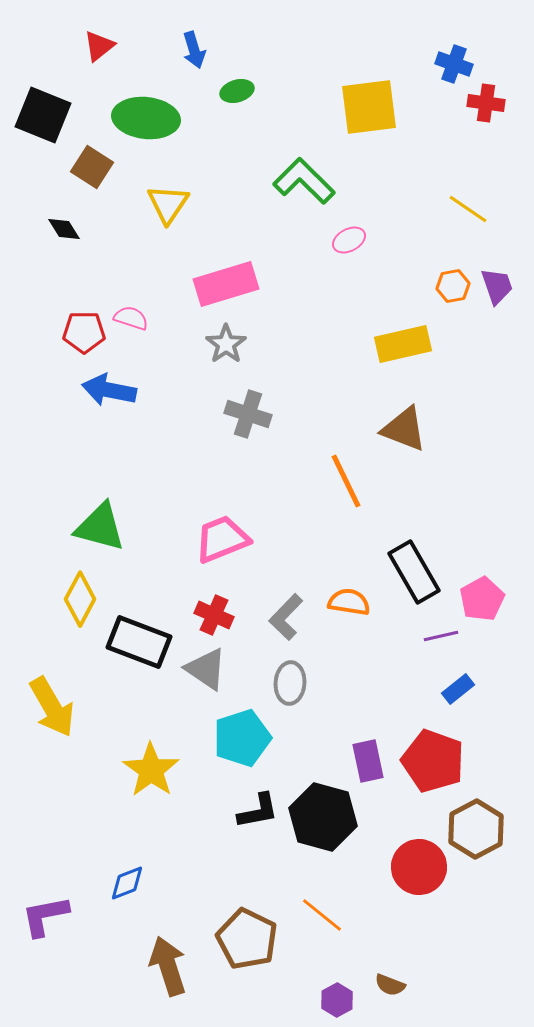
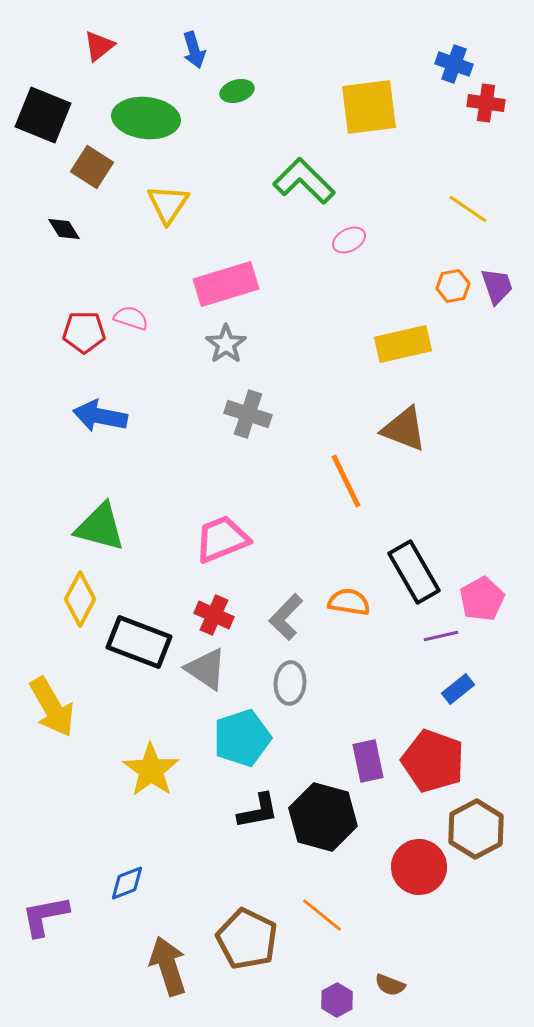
blue arrow at (109, 390): moved 9 px left, 26 px down
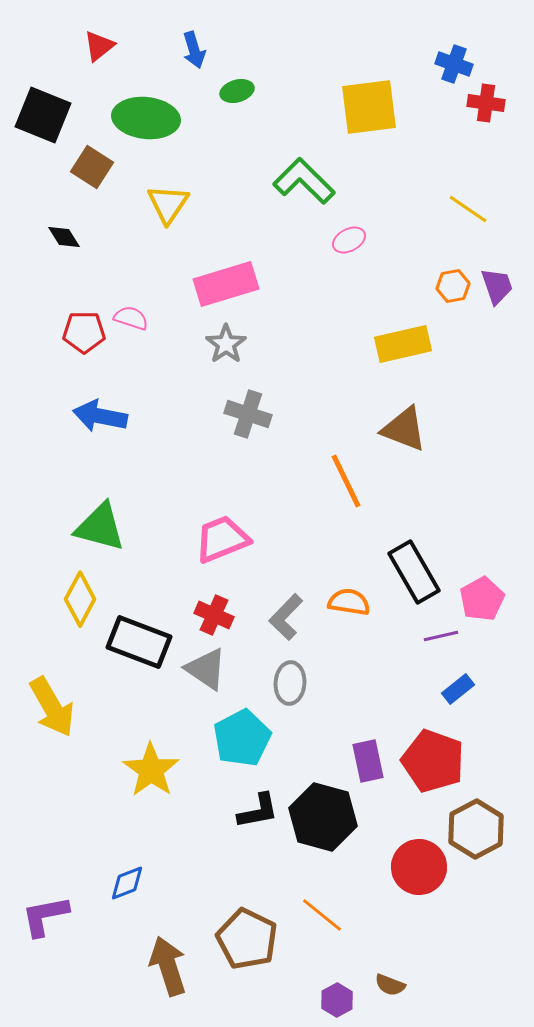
black diamond at (64, 229): moved 8 px down
cyan pentagon at (242, 738): rotated 10 degrees counterclockwise
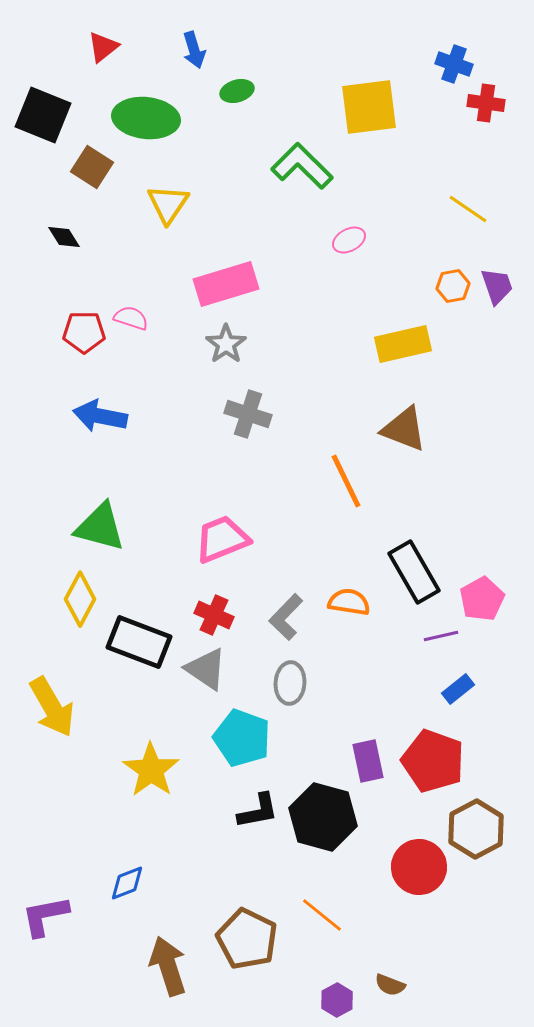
red triangle at (99, 46): moved 4 px right, 1 px down
green L-shape at (304, 181): moved 2 px left, 15 px up
cyan pentagon at (242, 738): rotated 24 degrees counterclockwise
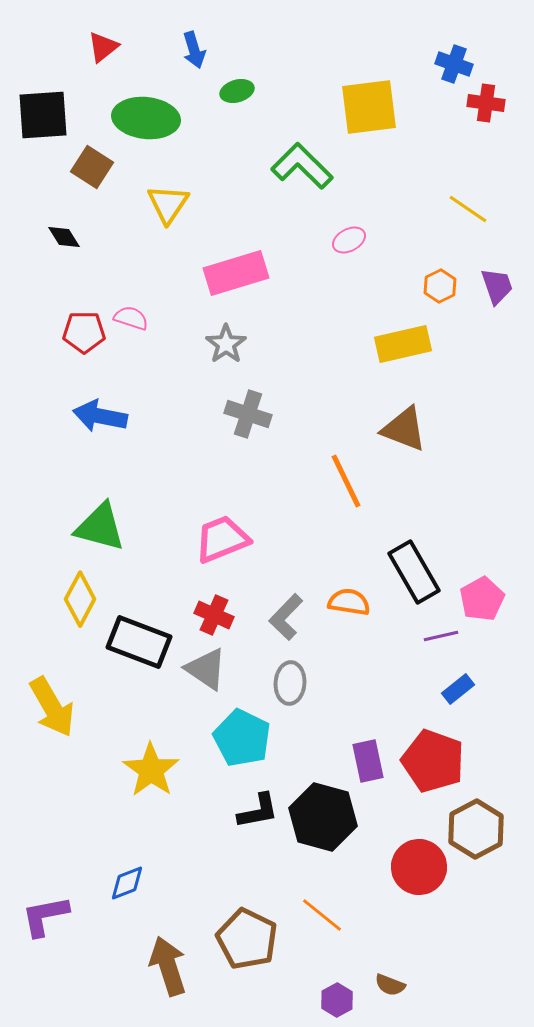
black square at (43, 115): rotated 26 degrees counterclockwise
pink rectangle at (226, 284): moved 10 px right, 11 px up
orange hexagon at (453, 286): moved 13 px left; rotated 16 degrees counterclockwise
cyan pentagon at (242, 738): rotated 6 degrees clockwise
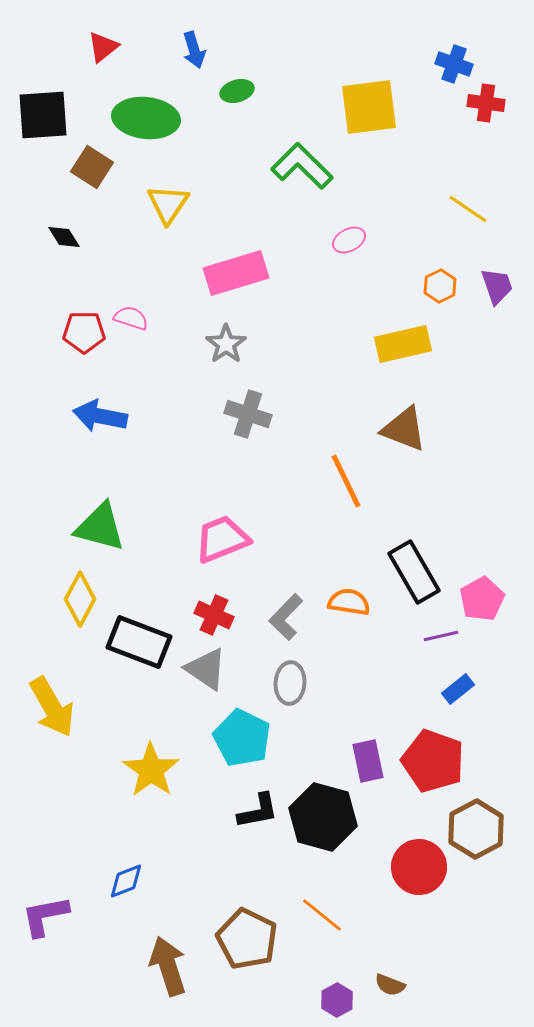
blue diamond at (127, 883): moved 1 px left, 2 px up
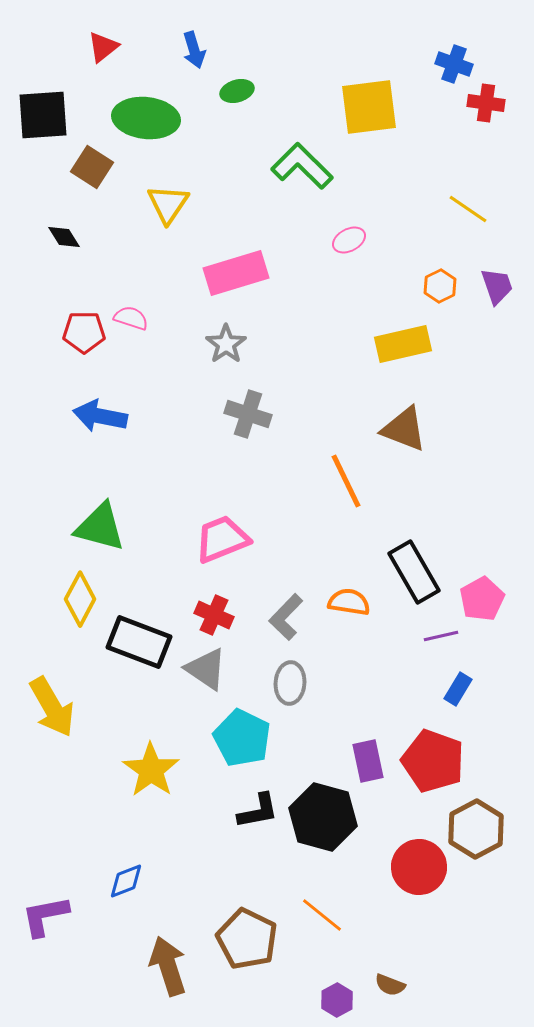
blue rectangle at (458, 689): rotated 20 degrees counterclockwise
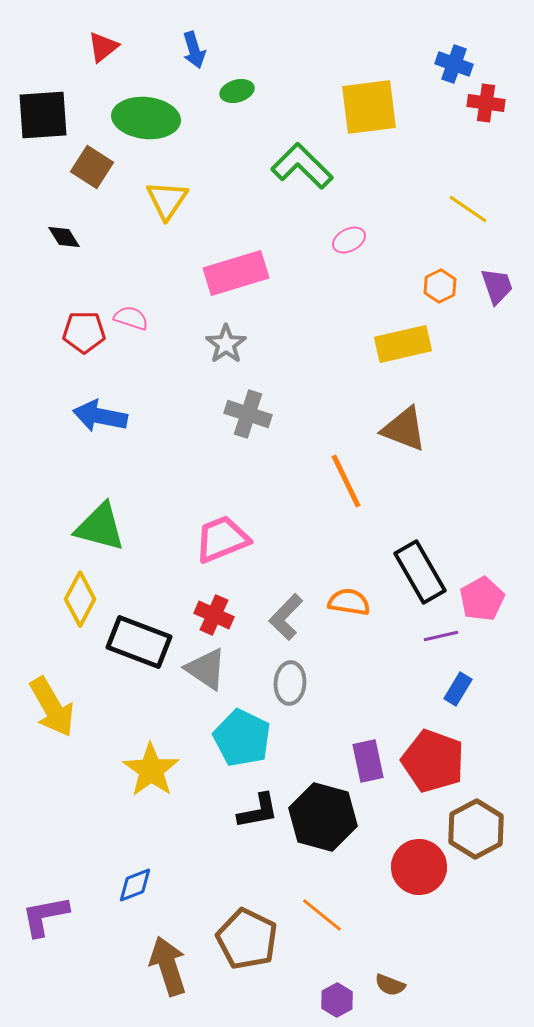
yellow triangle at (168, 204): moved 1 px left, 4 px up
black rectangle at (414, 572): moved 6 px right
blue diamond at (126, 881): moved 9 px right, 4 px down
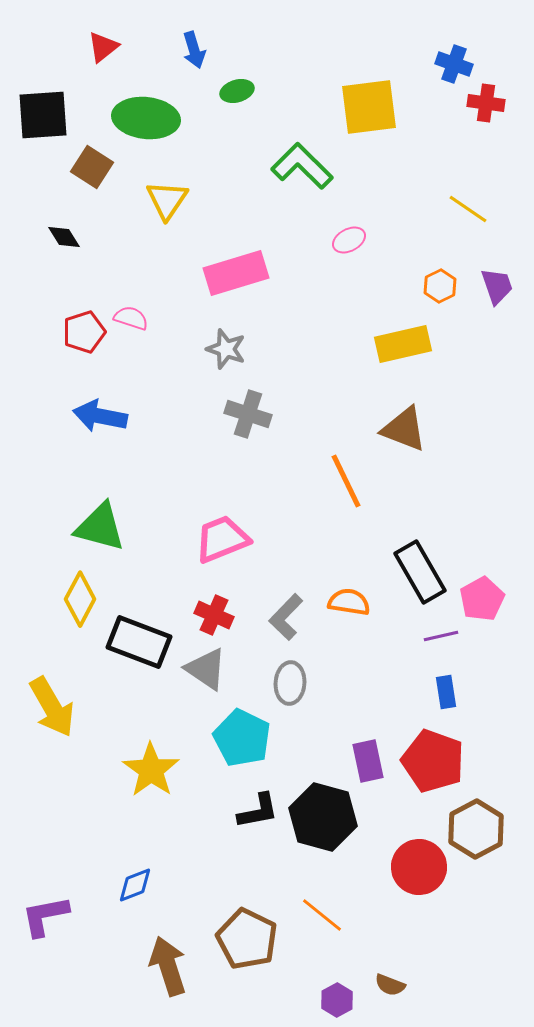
red pentagon at (84, 332): rotated 18 degrees counterclockwise
gray star at (226, 344): moved 5 px down; rotated 18 degrees counterclockwise
blue rectangle at (458, 689): moved 12 px left, 3 px down; rotated 40 degrees counterclockwise
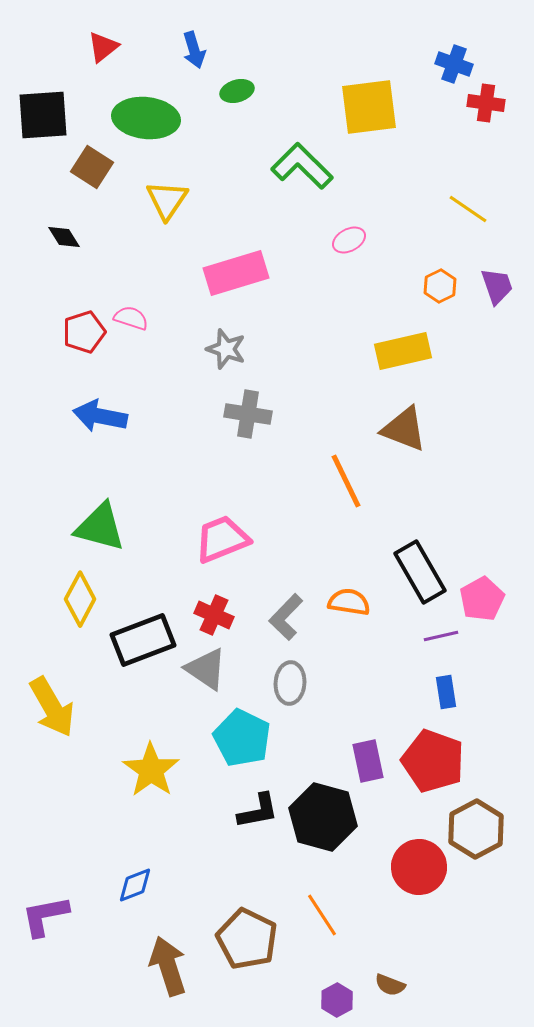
yellow rectangle at (403, 344): moved 7 px down
gray cross at (248, 414): rotated 9 degrees counterclockwise
black rectangle at (139, 642): moved 4 px right, 2 px up; rotated 42 degrees counterclockwise
orange line at (322, 915): rotated 18 degrees clockwise
